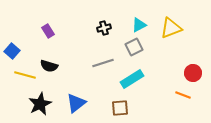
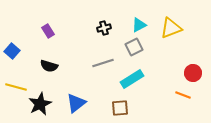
yellow line: moved 9 px left, 12 px down
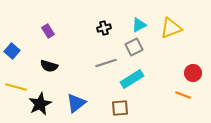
gray line: moved 3 px right
